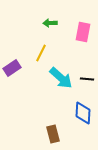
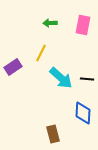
pink rectangle: moved 7 px up
purple rectangle: moved 1 px right, 1 px up
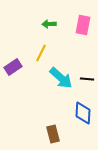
green arrow: moved 1 px left, 1 px down
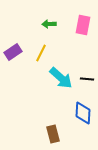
purple rectangle: moved 15 px up
